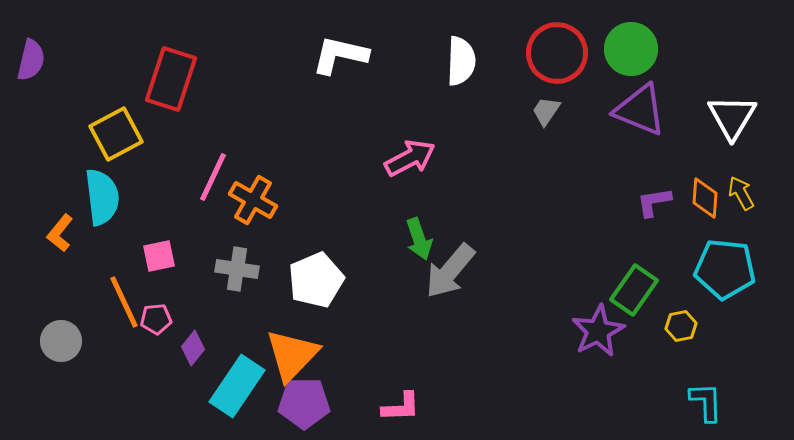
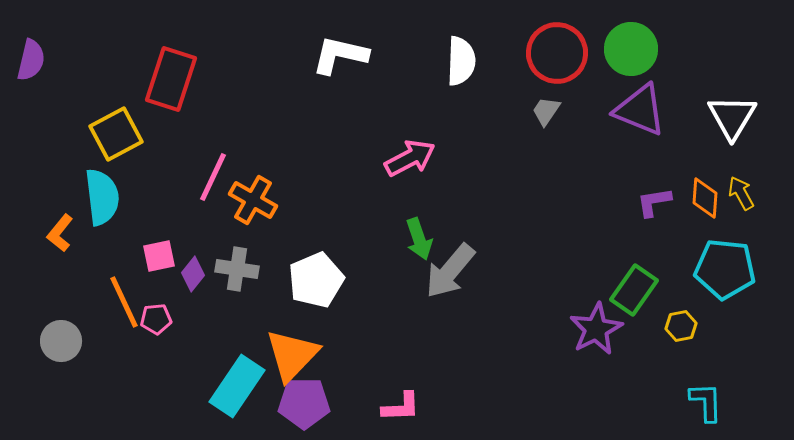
purple star: moved 2 px left, 2 px up
purple diamond: moved 74 px up
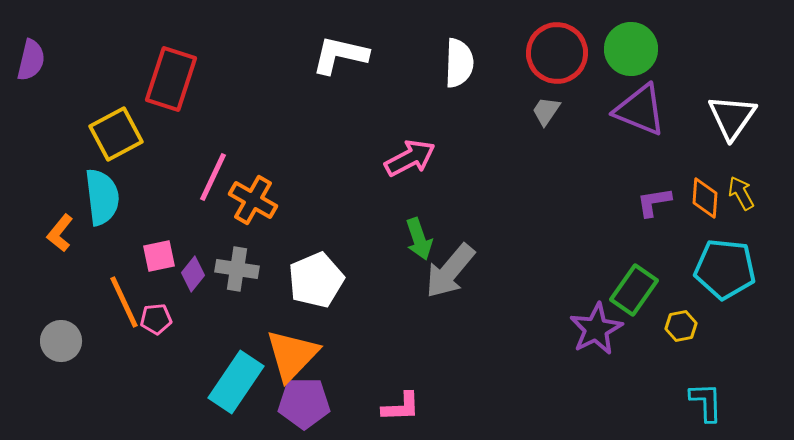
white semicircle: moved 2 px left, 2 px down
white triangle: rotated 4 degrees clockwise
cyan rectangle: moved 1 px left, 4 px up
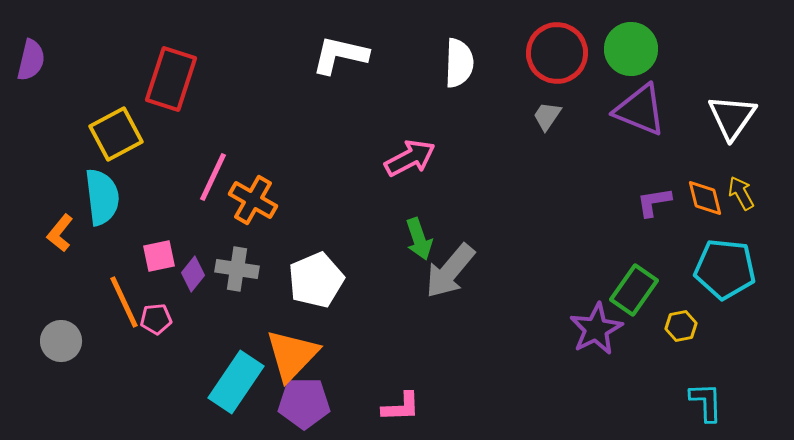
gray trapezoid: moved 1 px right, 5 px down
orange diamond: rotated 18 degrees counterclockwise
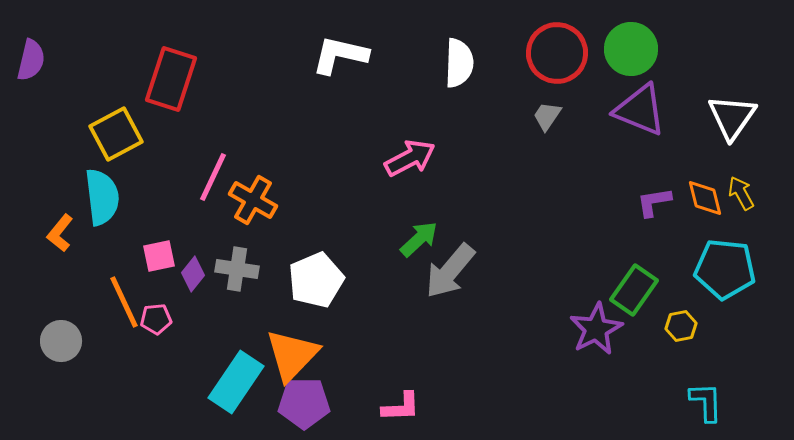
green arrow: rotated 114 degrees counterclockwise
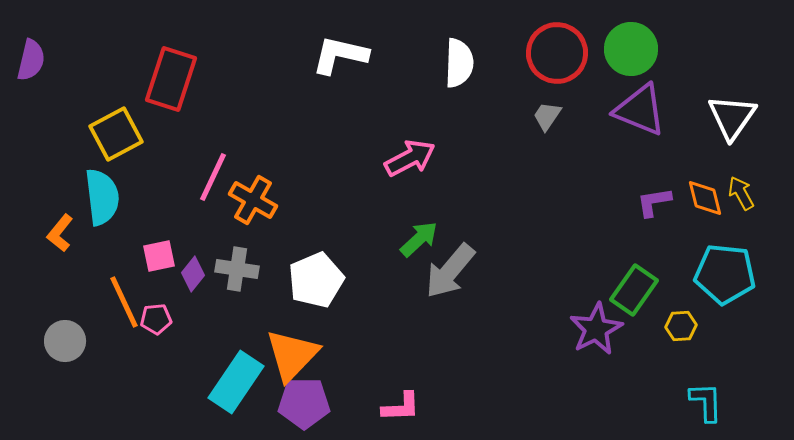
cyan pentagon: moved 5 px down
yellow hexagon: rotated 8 degrees clockwise
gray circle: moved 4 px right
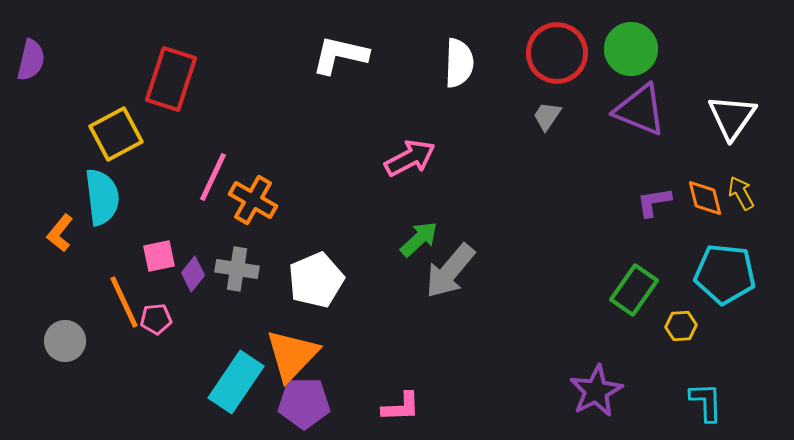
purple star: moved 62 px down
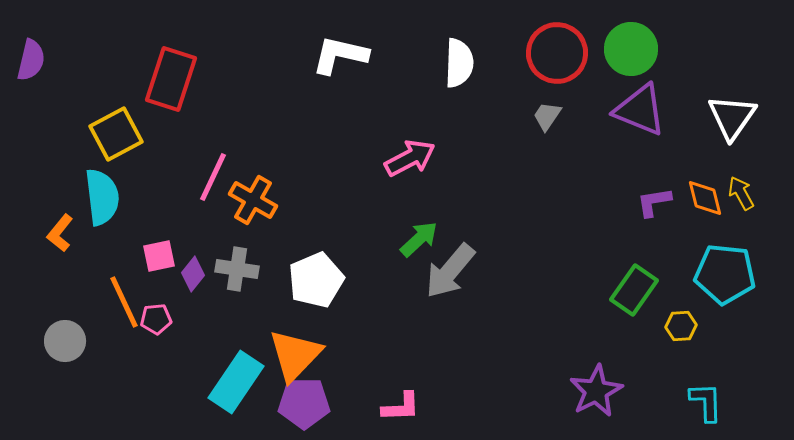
orange triangle: moved 3 px right
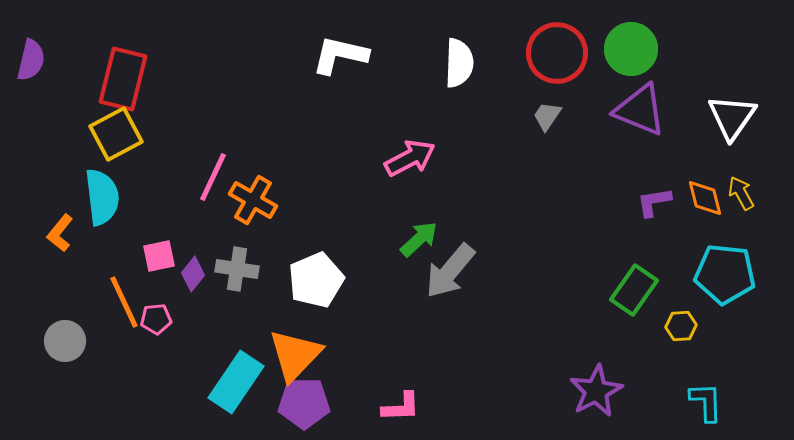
red rectangle: moved 48 px left; rotated 4 degrees counterclockwise
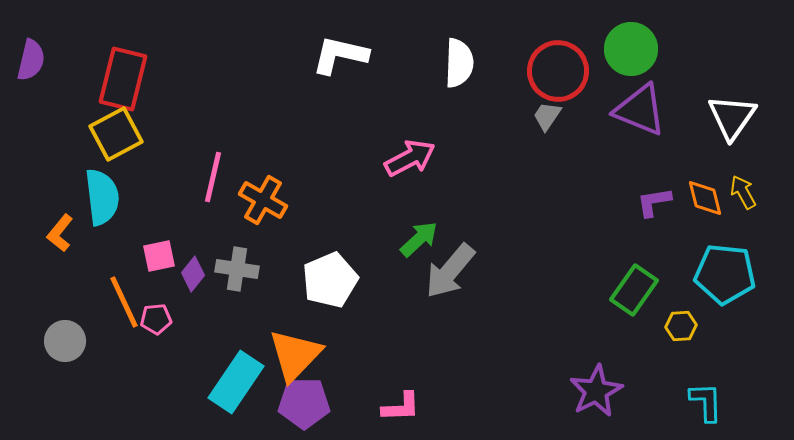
red circle: moved 1 px right, 18 px down
pink line: rotated 12 degrees counterclockwise
yellow arrow: moved 2 px right, 1 px up
orange cross: moved 10 px right
white pentagon: moved 14 px right
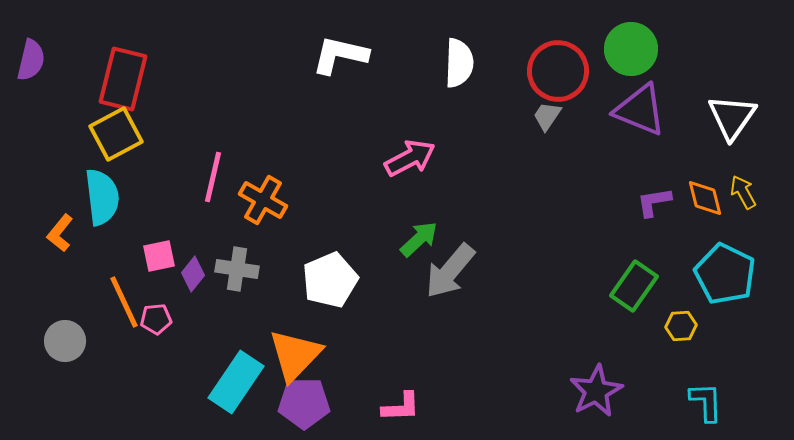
cyan pentagon: rotated 20 degrees clockwise
green rectangle: moved 4 px up
